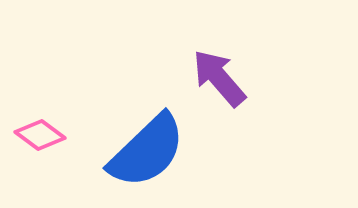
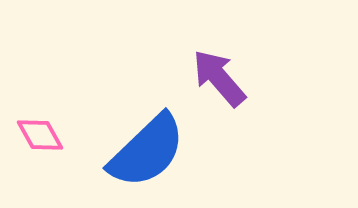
pink diamond: rotated 24 degrees clockwise
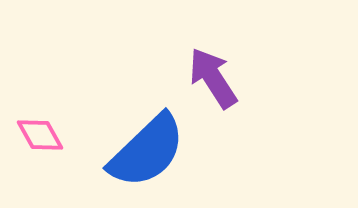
purple arrow: moved 6 px left; rotated 8 degrees clockwise
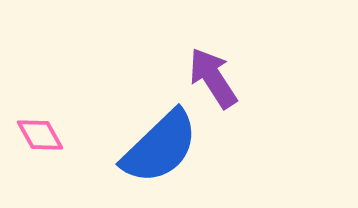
blue semicircle: moved 13 px right, 4 px up
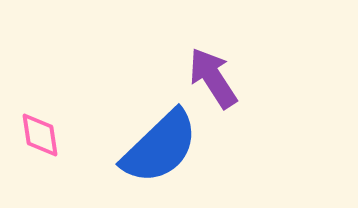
pink diamond: rotated 21 degrees clockwise
